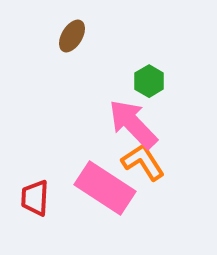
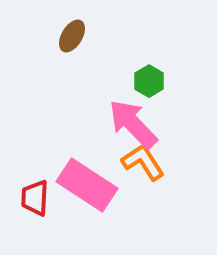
pink rectangle: moved 18 px left, 3 px up
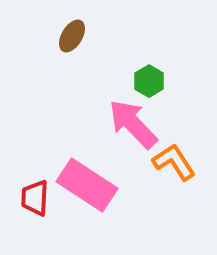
orange L-shape: moved 31 px right
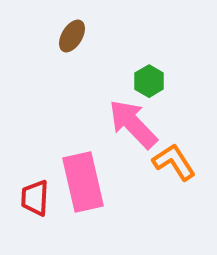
pink rectangle: moved 4 px left, 3 px up; rotated 44 degrees clockwise
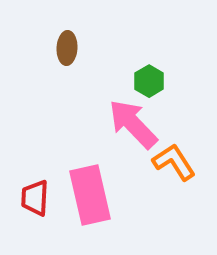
brown ellipse: moved 5 px left, 12 px down; rotated 28 degrees counterclockwise
pink rectangle: moved 7 px right, 13 px down
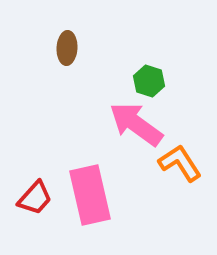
green hexagon: rotated 12 degrees counterclockwise
pink arrow: moved 3 px right; rotated 10 degrees counterclockwise
orange L-shape: moved 6 px right, 1 px down
red trapezoid: rotated 141 degrees counterclockwise
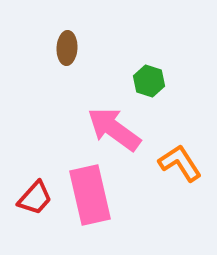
pink arrow: moved 22 px left, 5 px down
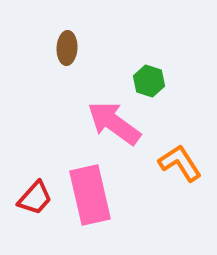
pink arrow: moved 6 px up
